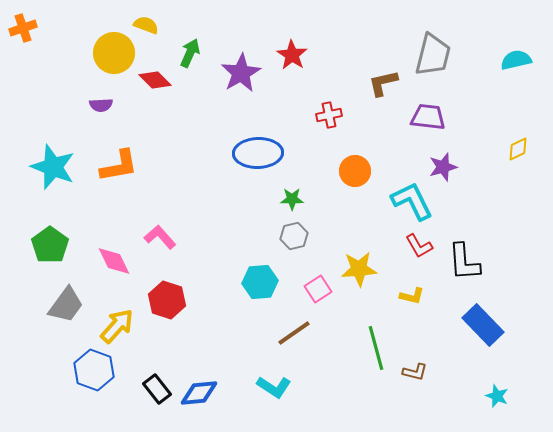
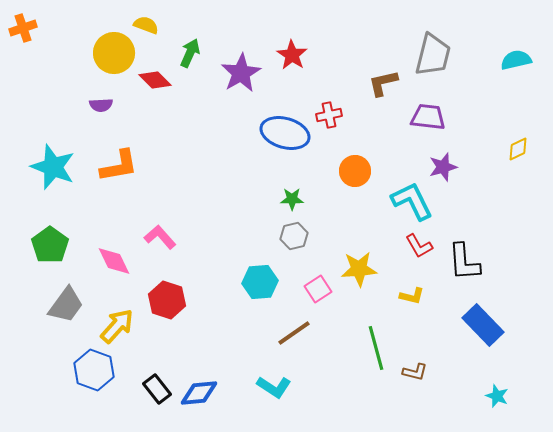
blue ellipse at (258, 153): moved 27 px right, 20 px up; rotated 18 degrees clockwise
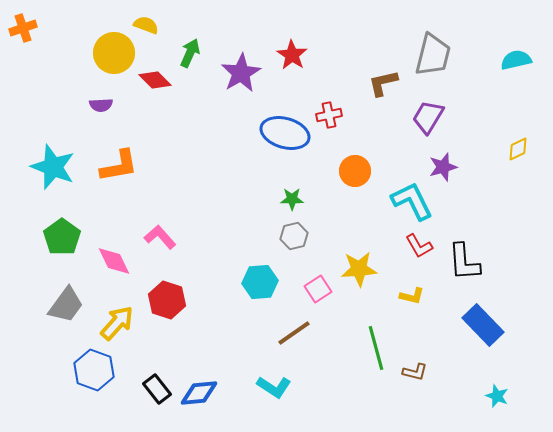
purple trapezoid at (428, 117): rotated 66 degrees counterclockwise
green pentagon at (50, 245): moved 12 px right, 8 px up
yellow arrow at (117, 326): moved 3 px up
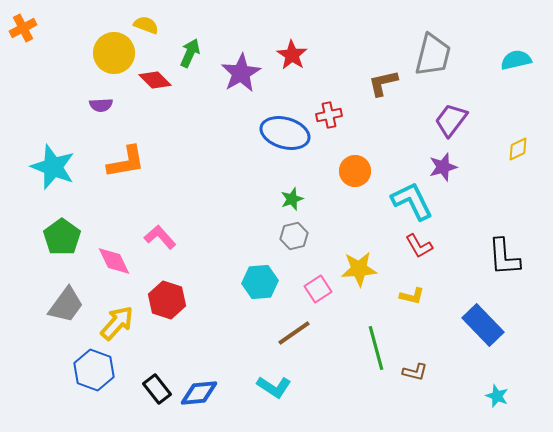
orange cross at (23, 28): rotated 8 degrees counterclockwise
purple trapezoid at (428, 117): moved 23 px right, 3 px down; rotated 6 degrees clockwise
orange L-shape at (119, 166): moved 7 px right, 4 px up
green star at (292, 199): rotated 20 degrees counterclockwise
black L-shape at (464, 262): moved 40 px right, 5 px up
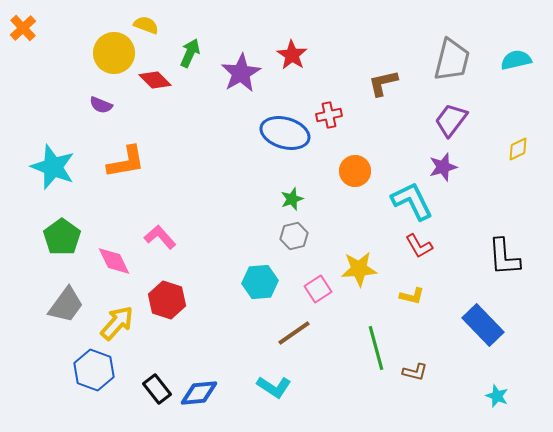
orange cross at (23, 28): rotated 16 degrees counterclockwise
gray trapezoid at (433, 55): moved 19 px right, 5 px down
purple semicircle at (101, 105): rotated 25 degrees clockwise
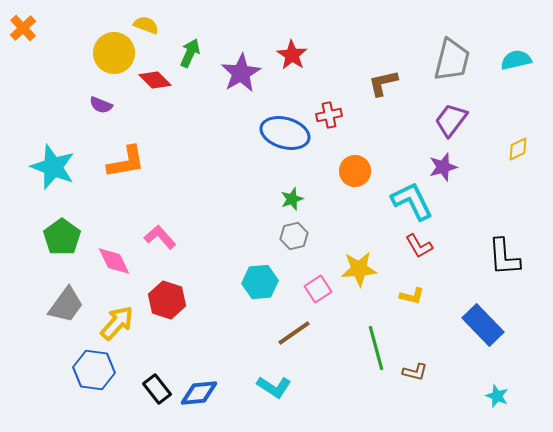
blue hexagon at (94, 370): rotated 12 degrees counterclockwise
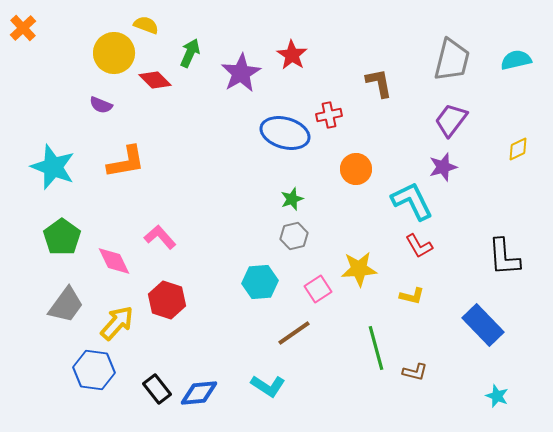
brown L-shape at (383, 83): moved 4 px left; rotated 92 degrees clockwise
orange circle at (355, 171): moved 1 px right, 2 px up
cyan L-shape at (274, 387): moved 6 px left, 1 px up
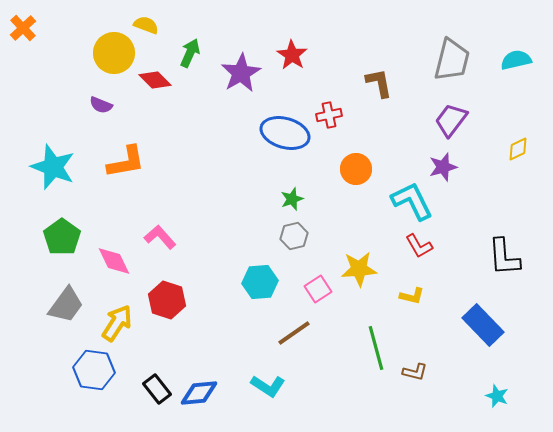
yellow arrow at (117, 323): rotated 9 degrees counterclockwise
